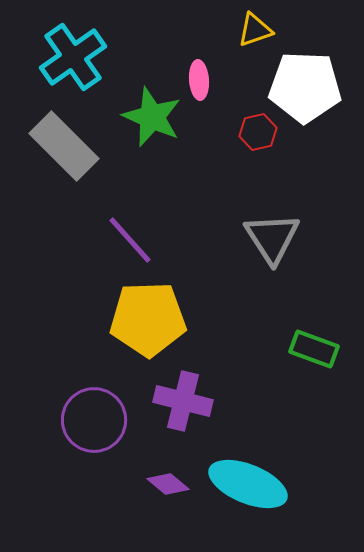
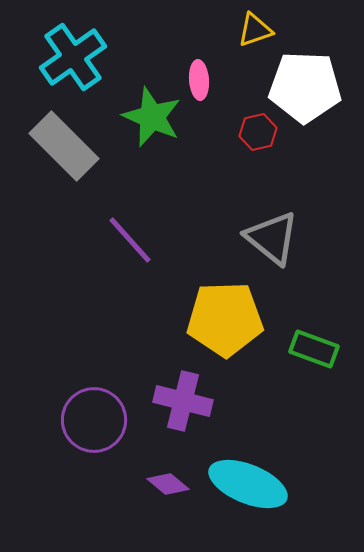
gray triangle: rotated 18 degrees counterclockwise
yellow pentagon: moved 77 px right
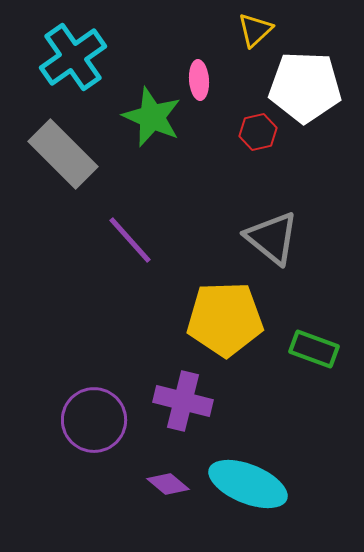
yellow triangle: rotated 24 degrees counterclockwise
gray rectangle: moved 1 px left, 8 px down
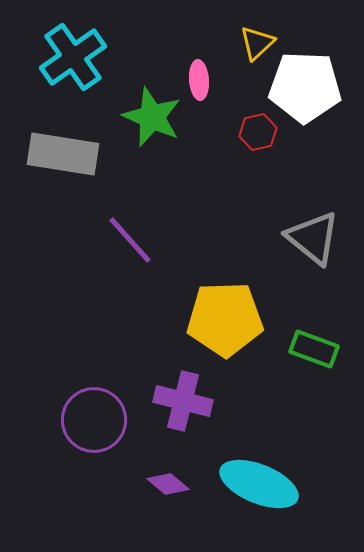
yellow triangle: moved 2 px right, 13 px down
gray rectangle: rotated 36 degrees counterclockwise
gray triangle: moved 41 px right
cyan ellipse: moved 11 px right
